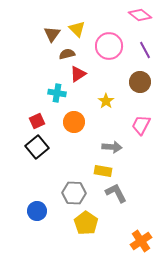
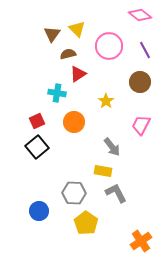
brown semicircle: moved 1 px right
gray arrow: rotated 48 degrees clockwise
blue circle: moved 2 px right
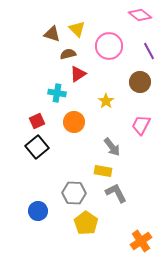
brown triangle: rotated 48 degrees counterclockwise
purple line: moved 4 px right, 1 px down
blue circle: moved 1 px left
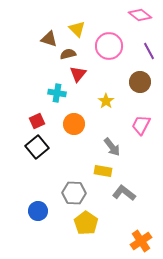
brown triangle: moved 3 px left, 5 px down
red triangle: rotated 18 degrees counterclockwise
orange circle: moved 2 px down
gray L-shape: moved 8 px right; rotated 25 degrees counterclockwise
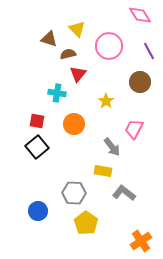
pink diamond: rotated 20 degrees clockwise
red square: rotated 35 degrees clockwise
pink trapezoid: moved 7 px left, 4 px down
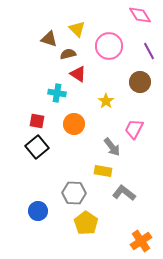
red triangle: rotated 36 degrees counterclockwise
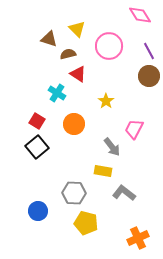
brown circle: moved 9 px right, 6 px up
cyan cross: rotated 24 degrees clockwise
red square: rotated 21 degrees clockwise
yellow pentagon: rotated 20 degrees counterclockwise
orange cross: moved 3 px left, 3 px up; rotated 10 degrees clockwise
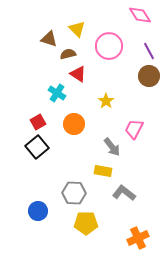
red square: moved 1 px right, 1 px down; rotated 28 degrees clockwise
yellow pentagon: rotated 15 degrees counterclockwise
